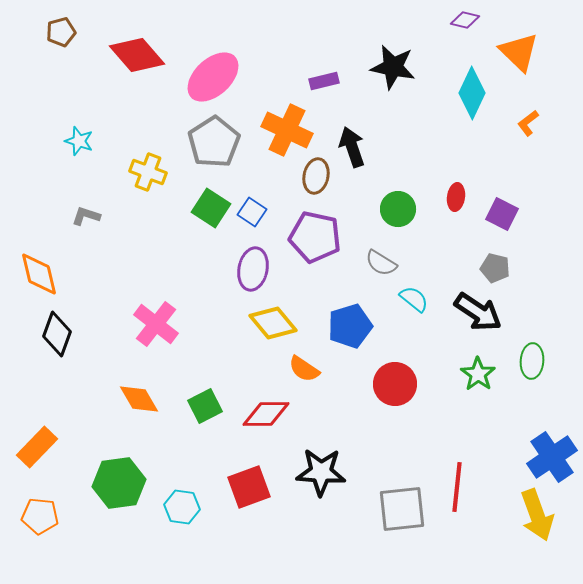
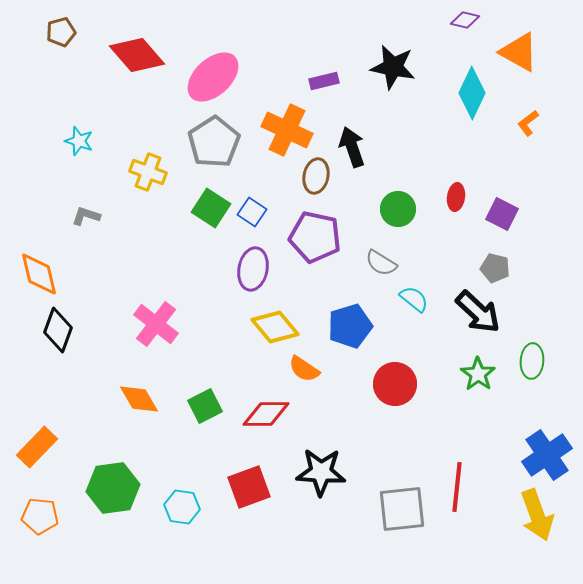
orange triangle at (519, 52): rotated 15 degrees counterclockwise
black arrow at (478, 312): rotated 9 degrees clockwise
yellow diamond at (273, 323): moved 2 px right, 4 px down
black diamond at (57, 334): moved 1 px right, 4 px up
blue cross at (552, 457): moved 5 px left, 2 px up
green hexagon at (119, 483): moved 6 px left, 5 px down
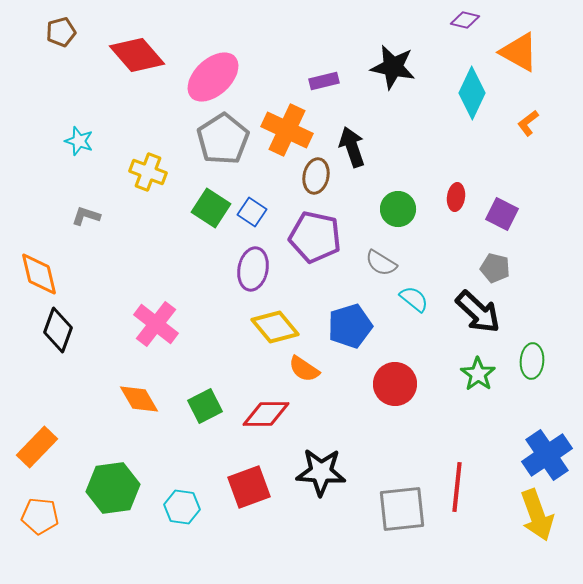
gray pentagon at (214, 142): moved 9 px right, 3 px up
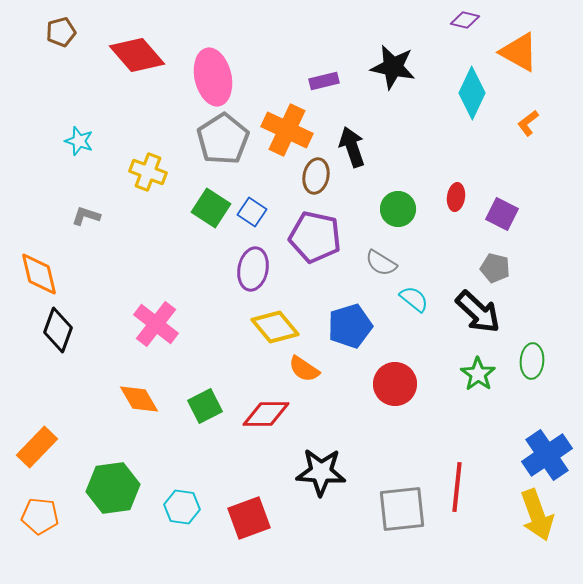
pink ellipse at (213, 77): rotated 60 degrees counterclockwise
red square at (249, 487): moved 31 px down
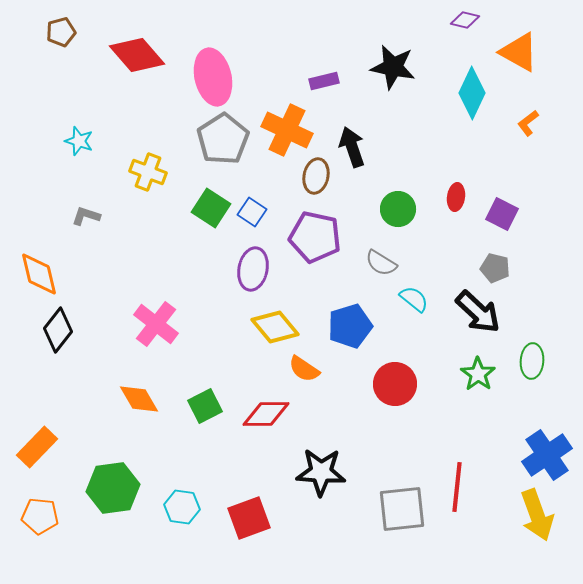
black diamond at (58, 330): rotated 18 degrees clockwise
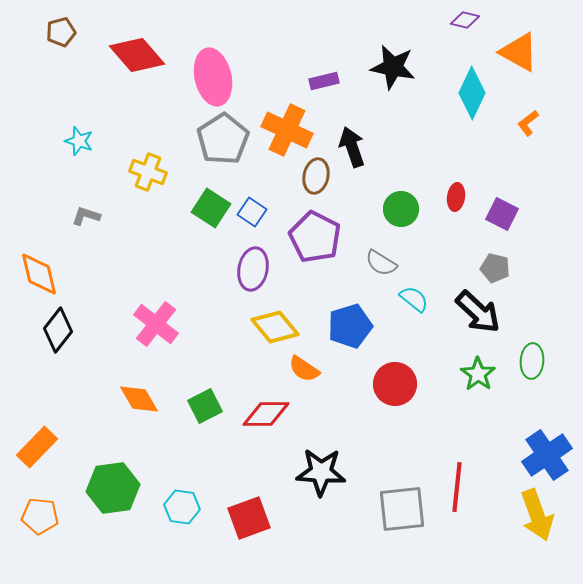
green circle at (398, 209): moved 3 px right
purple pentagon at (315, 237): rotated 15 degrees clockwise
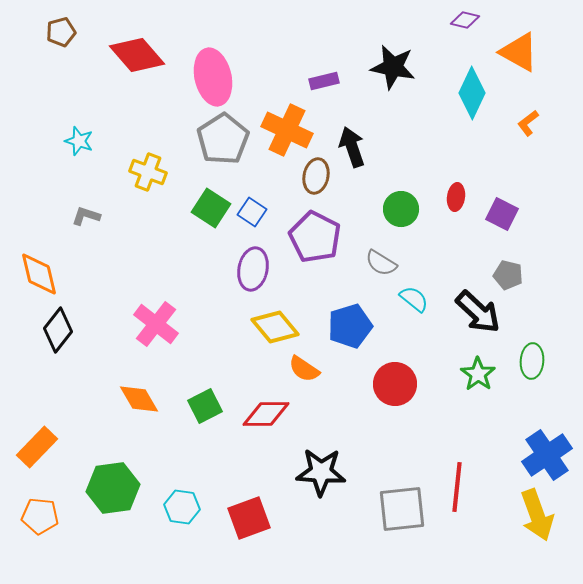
gray pentagon at (495, 268): moved 13 px right, 7 px down
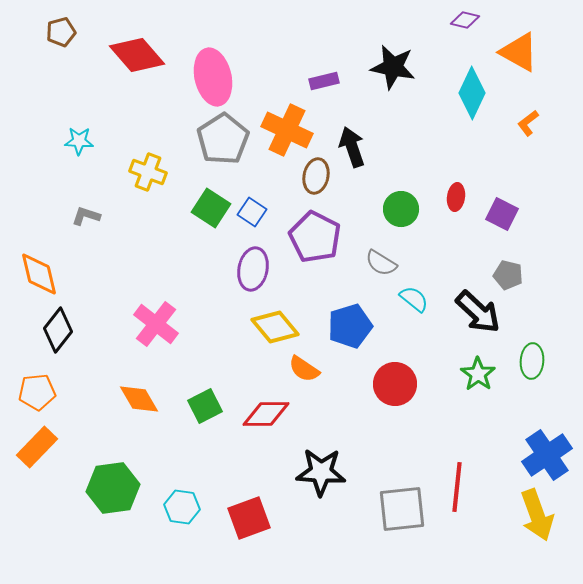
cyan star at (79, 141): rotated 16 degrees counterclockwise
orange pentagon at (40, 516): moved 3 px left, 124 px up; rotated 12 degrees counterclockwise
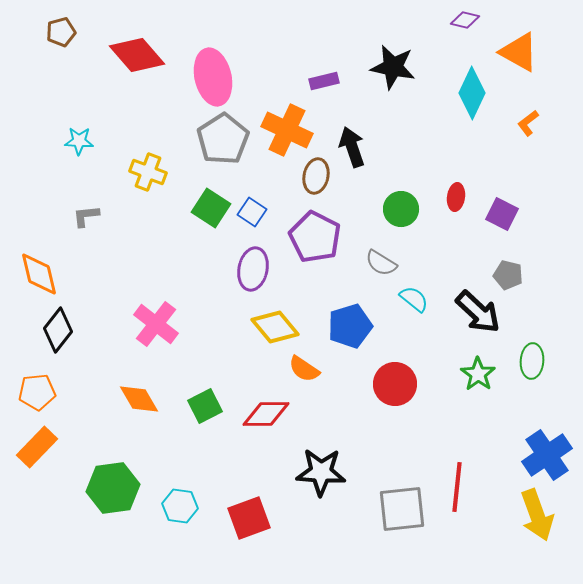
gray L-shape at (86, 216): rotated 24 degrees counterclockwise
cyan hexagon at (182, 507): moved 2 px left, 1 px up
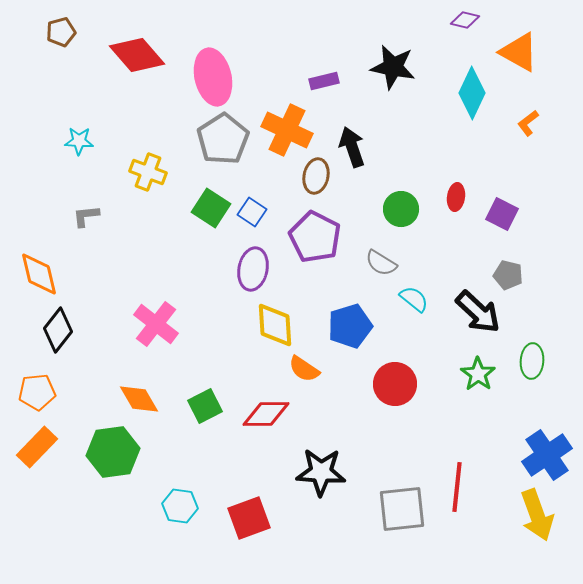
yellow diamond at (275, 327): moved 2 px up; rotated 36 degrees clockwise
green hexagon at (113, 488): moved 36 px up
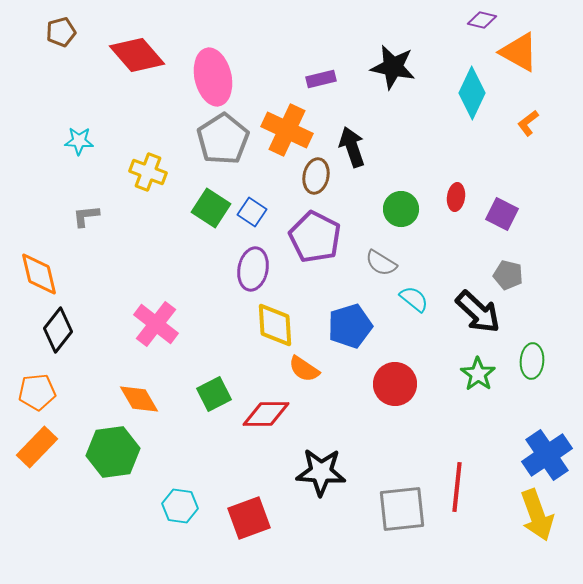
purple diamond at (465, 20): moved 17 px right
purple rectangle at (324, 81): moved 3 px left, 2 px up
green square at (205, 406): moved 9 px right, 12 px up
